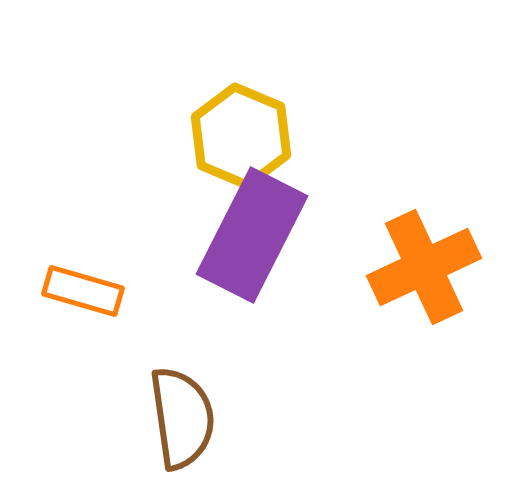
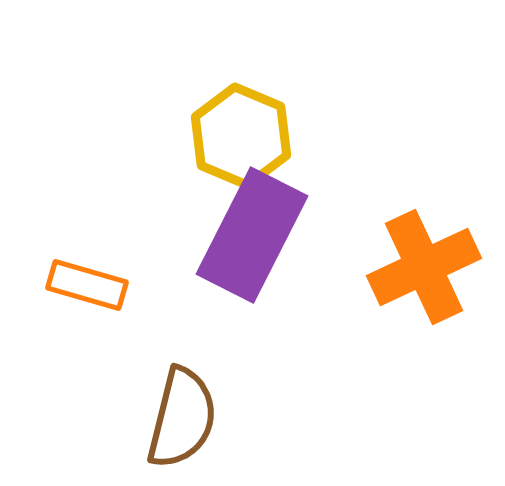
orange rectangle: moved 4 px right, 6 px up
brown semicircle: rotated 22 degrees clockwise
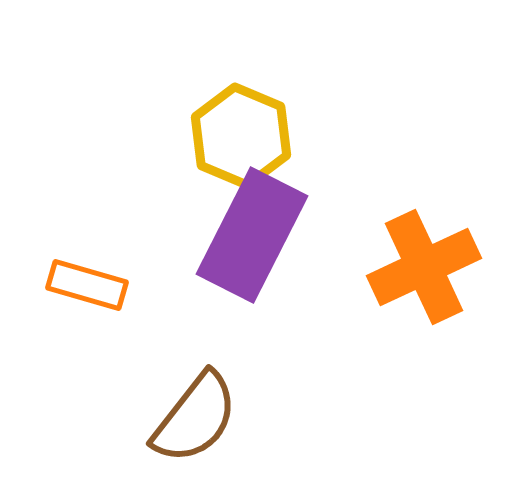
brown semicircle: moved 13 px right; rotated 24 degrees clockwise
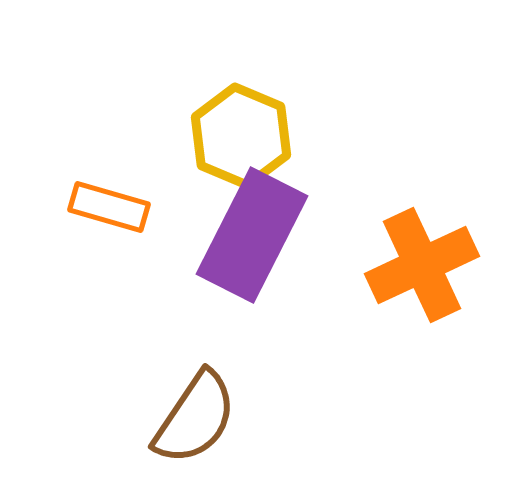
orange cross: moved 2 px left, 2 px up
orange rectangle: moved 22 px right, 78 px up
brown semicircle: rotated 4 degrees counterclockwise
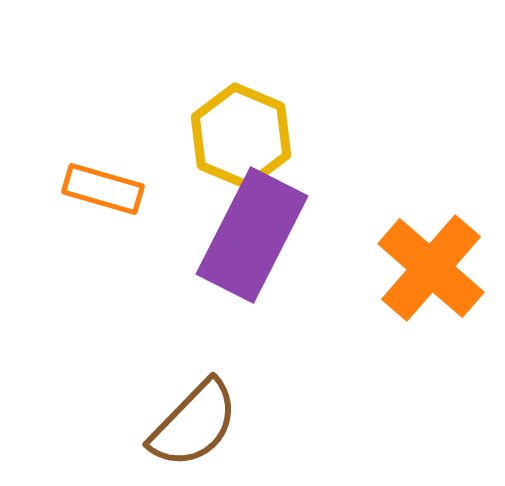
orange rectangle: moved 6 px left, 18 px up
orange cross: moved 9 px right, 3 px down; rotated 24 degrees counterclockwise
brown semicircle: moved 1 px left, 6 px down; rotated 10 degrees clockwise
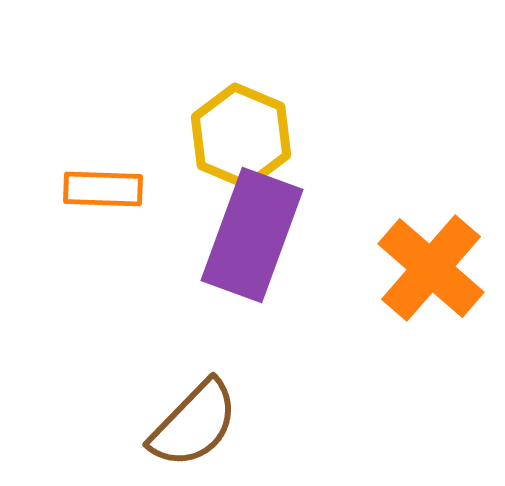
orange rectangle: rotated 14 degrees counterclockwise
purple rectangle: rotated 7 degrees counterclockwise
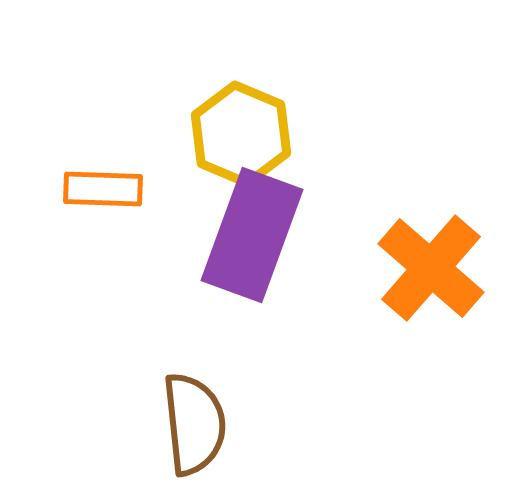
yellow hexagon: moved 2 px up
brown semicircle: rotated 50 degrees counterclockwise
